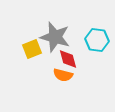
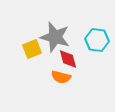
orange semicircle: moved 2 px left, 2 px down
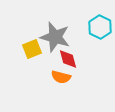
cyan hexagon: moved 3 px right, 13 px up; rotated 20 degrees clockwise
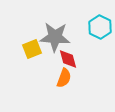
gray star: rotated 12 degrees counterclockwise
orange semicircle: moved 3 px right, 1 px down; rotated 84 degrees counterclockwise
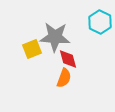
cyan hexagon: moved 5 px up
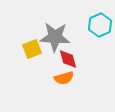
cyan hexagon: moved 3 px down; rotated 10 degrees clockwise
orange semicircle: rotated 54 degrees clockwise
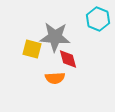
cyan hexagon: moved 2 px left, 6 px up; rotated 15 degrees counterclockwise
yellow square: rotated 36 degrees clockwise
orange semicircle: moved 9 px left; rotated 12 degrees clockwise
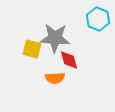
gray star: moved 1 px down
red diamond: moved 1 px right, 1 px down
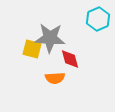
cyan hexagon: rotated 15 degrees clockwise
gray star: moved 5 px left
red diamond: moved 1 px right, 1 px up
